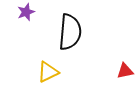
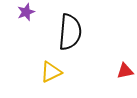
yellow triangle: moved 3 px right
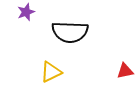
black semicircle: rotated 87 degrees clockwise
